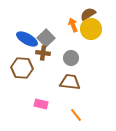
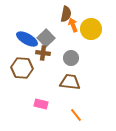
brown semicircle: moved 22 px left; rotated 133 degrees clockwise
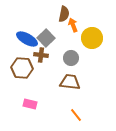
brown semicircle: moved 2 px left
yellow circle: moved 1 px right, 9 px down
brown cross: moved 2 px left, 2 px down
pink rectangle: moved 11 px left
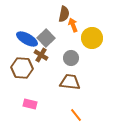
brown cross: rotated 24 degrees clockwise
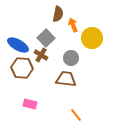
brown semicircle: moved 6 px left
blue ellipse: moved 9 px left, 6 px down
brown trapezoid: moved 4 px left, 3 px up
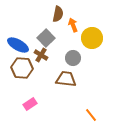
gray circle: moved 2 px right
pink rectangle: rotated 48 degrees counterclockwise
orange line: moved 15 px right
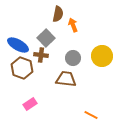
yellow circle: moved 10 px right, 18 px down
brown cross: rotated 24 degrees counterclockwise
brown hexagon: rotated 15 degrees clockwise
orange line: rotated 24 degrees counterclockwise
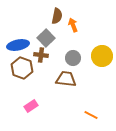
brown semicircle: moved 1 px left, 2 px down
blue ellipse: rotated 40 degrees counterclockwise
pink rectangle: moved 1 px right, 2 px down
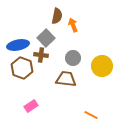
yellow circle: moved 10 px down
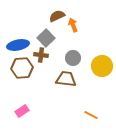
brown semicircle: rotated 126 degrees counterclockwise
brown hexagon: rotated 25 degrees counterclockwise
pink rectangle: moved 9 px left, 5 px down
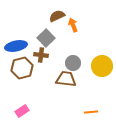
blue ellipse: moved 2 px left, 1 px down
gray circle: moved 5 px down
brown hexagon: rotated 10 degrees counterclockwise
orange line: moved 3 px up; rotated 32 degrees counterclockwise
